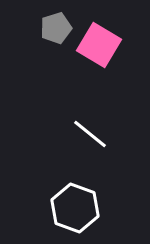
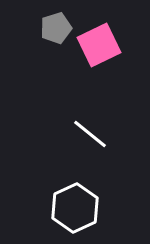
pink square: rotated 33 degrees clockwise
white hexagon: rotated 15 degrees clockwise
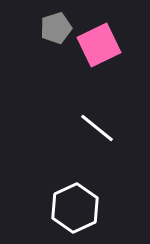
white line: moved 7 px right, 6 px up
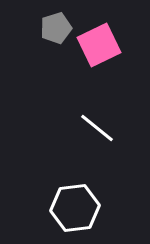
white hexagon: rotated 18 degrees clockwise
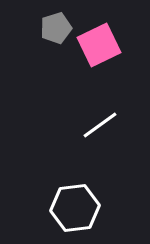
white line: moved 3 px right, 3 px up; rotated 75 degrees counterclockwise
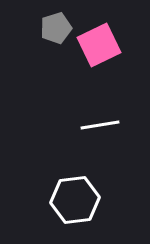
white line: rotated 27 degrees clockwise
white hexagon: moved 8 px up
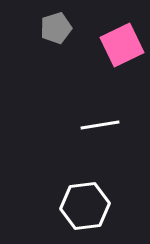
pink square: moved 23 px right
white hexagon: moved 10 px right, 6 px down
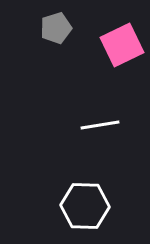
white hexagon: rotated 9 degrees clockwise
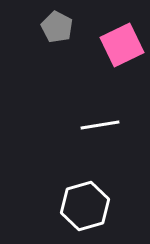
gray pentagon: moved 1 px right, 1 px up; rotated 28 degrees counterclockwise
white hexagon: rotated 18 degrees counterclockwise
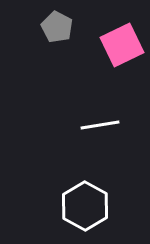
white hexagon: rotated 15 degrees counterclockwise
